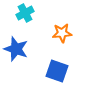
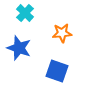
cyan cross: rotated 18 degrees counterclockwise
blue star: moved 3 px right, 1 px up
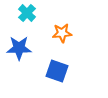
cyan cross: moved 2 px right
blue star: rotated 20 degrees counterclockwise
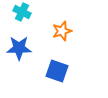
cyan cross: moved 5 px left, 1 px up; rotated 18 degrees counterclockwise
orange star: moved 2 px up; rotated 12 degrees counterclockwise
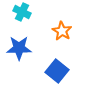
orange star: rotated 24 degrees counterclockwise
blue square: rotated 20 degrees clockwise
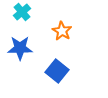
cyan cross: rotated 24 degrees clockwise
blue star: moved 1 px right
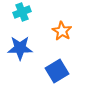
cyan cross: rotated 18 degrees clockwise
blue square: rotated 20 degrees clockwise
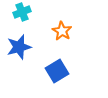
blue star: moved 1 px left, 1 px up; rotated 15 degrees counterclockwise
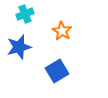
cyan cross: moved 3 px right, 2 px down
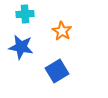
cyan cross: rotated 18 degrees clockwise
blue star: moved 2 px right; rotated 25 degrees clockwise
